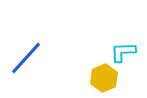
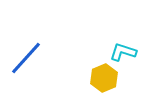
cyan L-shape: rotated 20 degrees clockwise
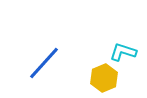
blue line: moved 18 px right, 5 px down
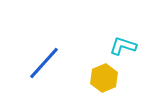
cyan L-shape: moved 6 px up
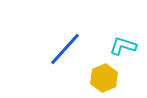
blue line: moved 21 px right, 14 px up
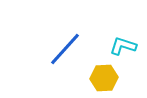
yellow hexagon: rotated 20 degrees clockwise
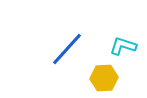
blue line: moved 2 px right
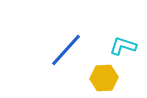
blue line: moved 1 px left, 1 px down
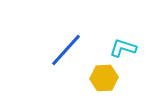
cyan L-shape: moved 2 px down
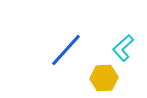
cyan L-shape: rotated 60 degrees counterclockwise
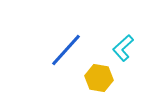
yellow hexagon: moved 5 px left; rotated 12 degrees clockwise
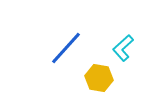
blue line: moved 2 px up
